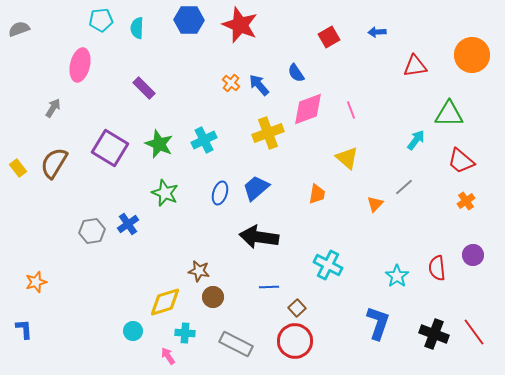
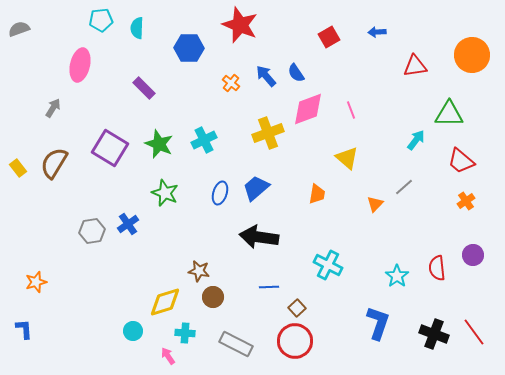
blue hexagon at (189, 20): moved 28 px down
blue arrow at (259, 85): moved 7 px right, 9 px up
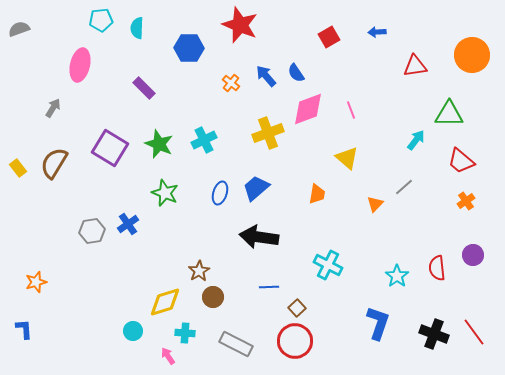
brown star at (199, 271): rotated 30 degrees clockwise
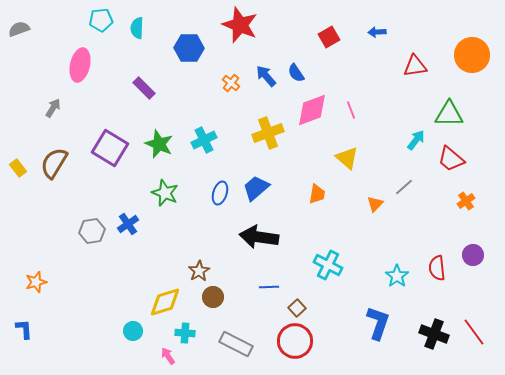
pink diamond at (308, 109): moved 4 px right, 1 px down
red trapezoid at (461, 161): moved 10 px left, 2 px up
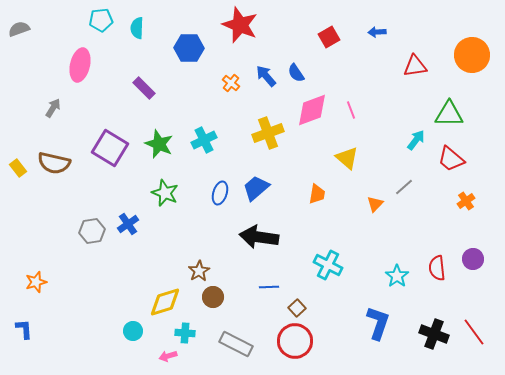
brown semicircle at (54, 163): rotated 108 degrees counterclockwise
purple circle at (473, 255): moved 4 px down
pink arrow at (168, 356): rotated 72 degrees counterclockwise
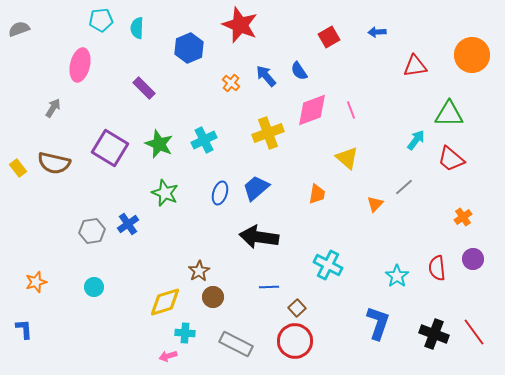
blue hexagon at (189, 48): rotated 24 degrees counterclockwise
blue semicircle at (296, 73): moved 3 px right, 2 px up
orange cross at (466, 201): moved 3 px left, 16 px down
cyan circle at (133, 331): moved 39 px left, 44 px up
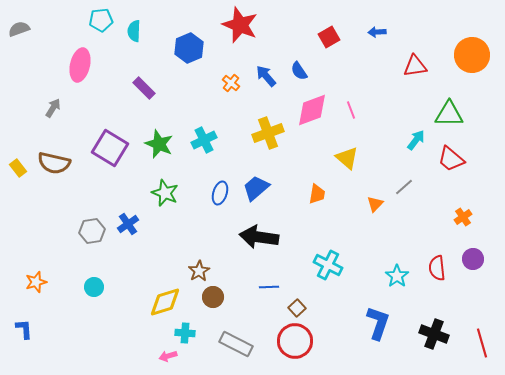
cyan semicircle at (137, 28): moved 3 px left, 3 px down
red line at (474, 332): moved 8 px right, 11 px down; rotated 20 degrees clockwise
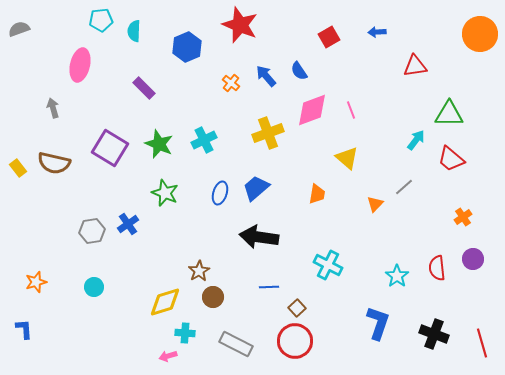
blue hexagon at (189, 48): moved 2 px left, 1 px up
orange circle at (472, 55): moved 8 px right, 21 px up
gray arrow at (53, 108): rotated 48 degrees counterclockwise
